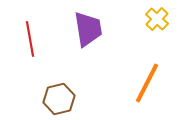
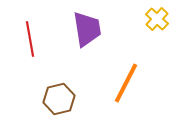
purple trapezoid: moved 1 px left
orange line: moved 21 px left
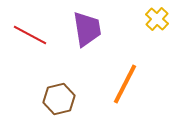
red line: moved 4 px up; rotated 52 degrees counterclockwise
orange line: moved 1 px left, 1 px down
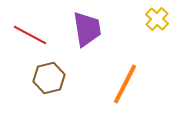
brown hexagon: moved 10 px left, 21 px up
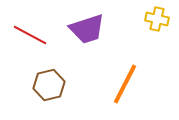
yellow cross: rotated 30 degrees counterclockwise
purple trapezoid: rotated 81 degrees clockwise
brown hexagon: moved 7 px down
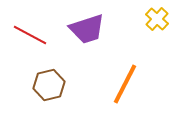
yellow cross: rotated 30 degrees clockwise
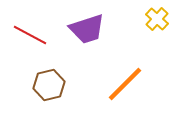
orange line: rotated 18 degrees clockwise
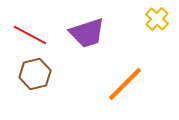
purple trapezoid: moved 4 px down
brown hexagon: moved 14 px left, 11 px up
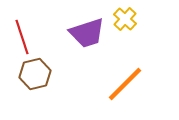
yellow cross: moved 32 px left
red line: moved 8 px left, 2 px down; rotated 44 degrees clockwise
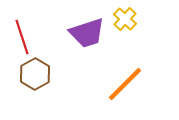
brown hexagon: rotated 16 degrees counterclockwise
